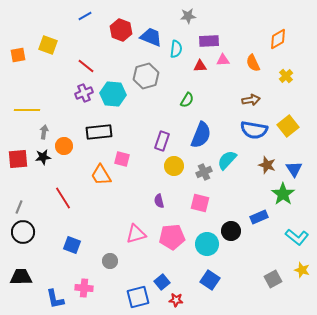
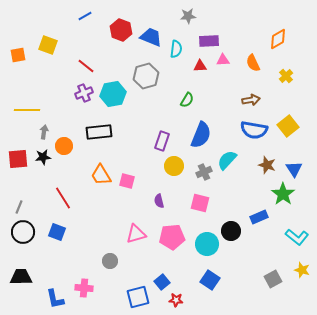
cyan hexagon at (113, 94): rotated 15 degrees counterclockwise
pink square at (122, 159): moved 5 px right, 22 px down
blue square at (72, 245): moved 15 px left, 13 px up
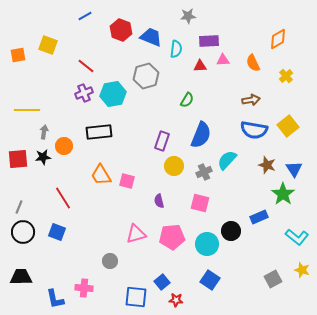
blue square at (138, 297): moved 2 px left; rotated 20 degrees clockwise
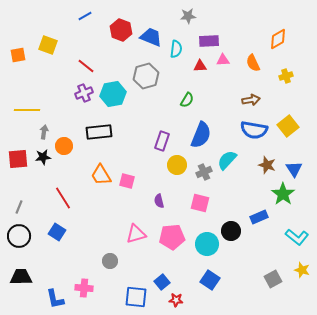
yellow cross at (286, 76): rotated 24 degrees clockwise
yellow circle at (174, 166): moved 3 px right, 1 px up
black circle at (23, 232): moved 4 px left, 4 px down
blue square at (57, 232): rotated 12 degrees clockwise
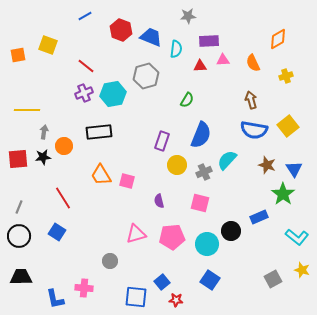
brown arrow at (251, 100): rotated 96 degrees counterclockwise
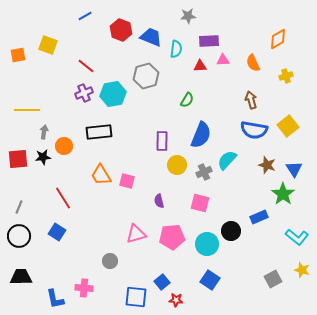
purple rectangle at (162, 141): rotated 18 degrees counterclockwise
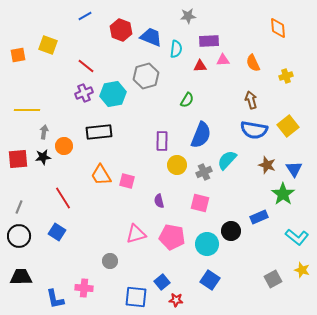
orange diamond at (278, 39): moved 11 px up; rotated 65 degrees counterclockwise
pink pentagon at (172, 237): rotated 15 degrees clockwise
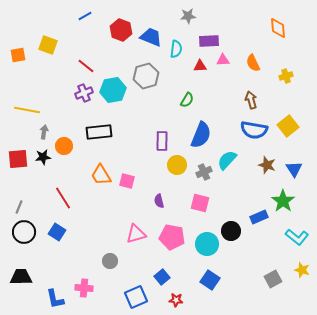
cyan hexagon at (113, 94): moved 4 px up
yellow line at (27, 110): rotated 10 degrees clockwise
green star at (283, 194): moved 7 px down
black circle at (19, 236): moved 5 px right, 4 px up
blue square at (162, 282): moved 5 px up
blue square at (136, 297): rotated 30 degrees counterclockwise
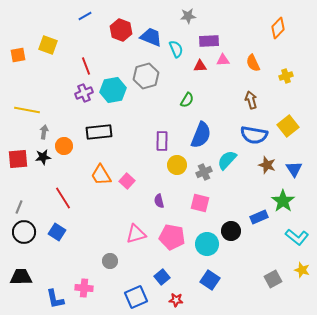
orange diamond at (278, 28): rotated 50 degrees clockwise
cyan semicircle at (176, 49): rotated 30 degrees counterclockwise
red line at (86, 66): rotated 30 degrees clockwise
blue semicircle at (254, 130): moved 5 px down
pink square at (127, 181): rotated 28 degrees clockwise
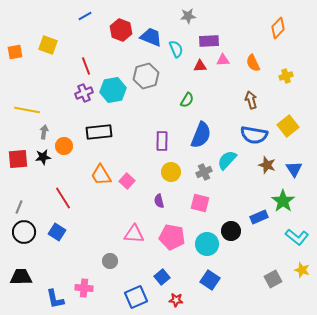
orange square at (18, 55): moved 3 px left, 3 px up
yellow circle at (177, 165): moved 6 px left, 7 px down
pink triangle at (136, 234): moved 2 px left; rotated 20 degrees clockwise
